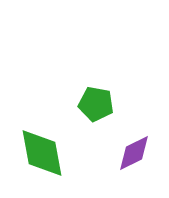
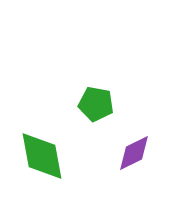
green diamond: moved 3 px down
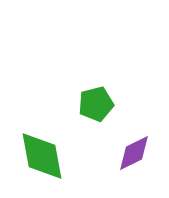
green pentagon: rotated 24 degrees counterclockwise
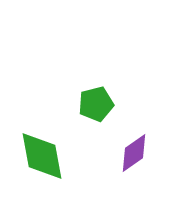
purple diamond: rotated 9 degrees counterclockwise
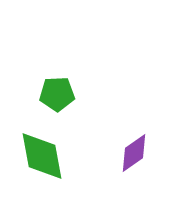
green pentagon: moved 39 px left, 10 px up; rotated 12 degrees clockwise
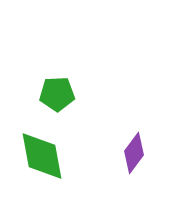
purple diamond: rotated 18 degrees counterclockwise
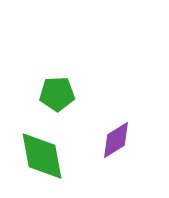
purple diamond: moved 18 px left, 13 px up; rotated 21 degrees clockwise
